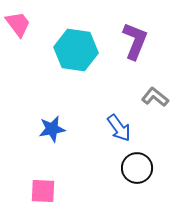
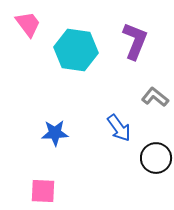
pink trapezoid: moved 10 px right
blue star: moved 3 px right, 4 px down; rotated 8 degrees clockwise
black circle: moved 19 px right, 10 px up
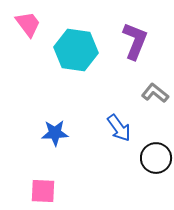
gray L-shape: moved 4 px up
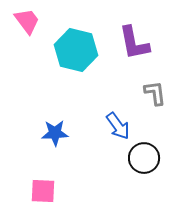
pink trapezoid: moved 1 px left, 3 px up
purple L-shape: moved 1 px left, 2 px down; rotated 147 degrees clockwise
cyan hexagon: rotated 6 degrees clockwise
gray L-shape: rotated 44 degrees clockwise
blue arrow: moved 1 px left, 2 px up
black circle: moved 12 px left
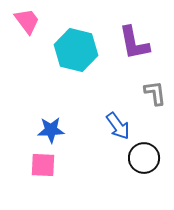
blue star: moved 4 px left, 3 px up
pink square: moved 26 px up
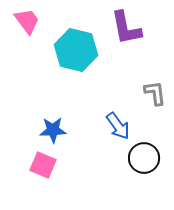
purple L-shape: moved 8 px left, 15 px up
blue star: moved 2 px right
pink square: rotated 20 degrees clockwise
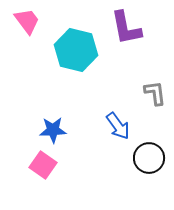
black circle: moved 5 px right
pink square: rotated 12 degrees clockwise
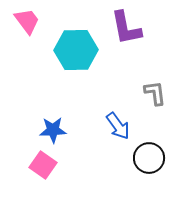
cyan hexagon: rotated 15 degrees counterclockwise
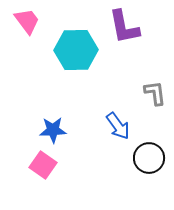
purple L-shape: moved 2 px left, 1 px up
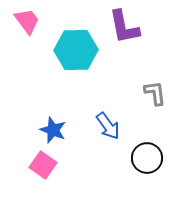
blue arrow: moved 10 px left
blue star: rotated 24 degrees clockwise
black circle: moved 2 px left
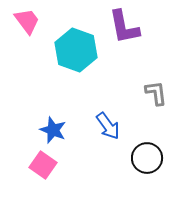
cyan hexagon: rotated 21 degrees clockwise
gray L-shape: moved 1 px right
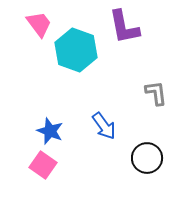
pink trapezoid: moved 12 px right, 3 px down
blue arrow: moved 4 px left
blue star: moved 3 px left, 1 px down
